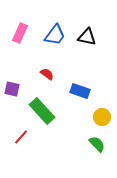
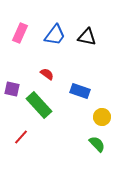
green rectangle: moved 3 px left, 6 px up
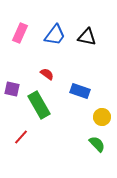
green rectangle: rotated 12 degrees clockwise
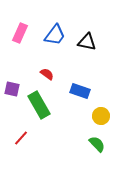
black triangle: moved 5 px down
yellow circle: moved 1 px left, 1 px up
red line: moved 1 px down
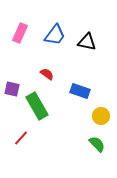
green rectangle: moved 2 px left, 1 px down
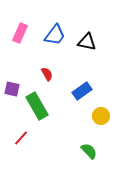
red semicircle: rotated 24 degrees clockwise
blue rectangle: moved 2 px right; rotated 54 degrees counterclockwise
green semicircle: moved 8 px left, 7 px down
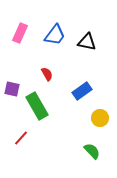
yellow circle: moved 1 px left, 2 px down
green semicircle: moved 3 px right
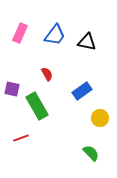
red line: rotated 28 degrees clockwise
green semicircle: moved 1 px left, 2 px down
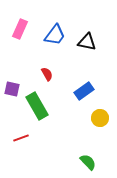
pink rectangle: moved 4 px up
blue rectangle: moved 2 px right
green semicircle: moved 3 px left, 9 px down
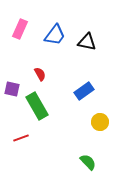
red semicircle: moved 7 px left
yellow circle: moved 4 px down
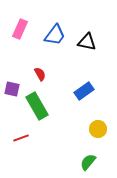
yellow circle: moved 2 px left, 7 px down
green semicircle: rotated 96 degrees counterclockwise
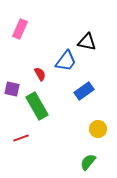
blue trapezoid: moved 11 px right, 26 px down
